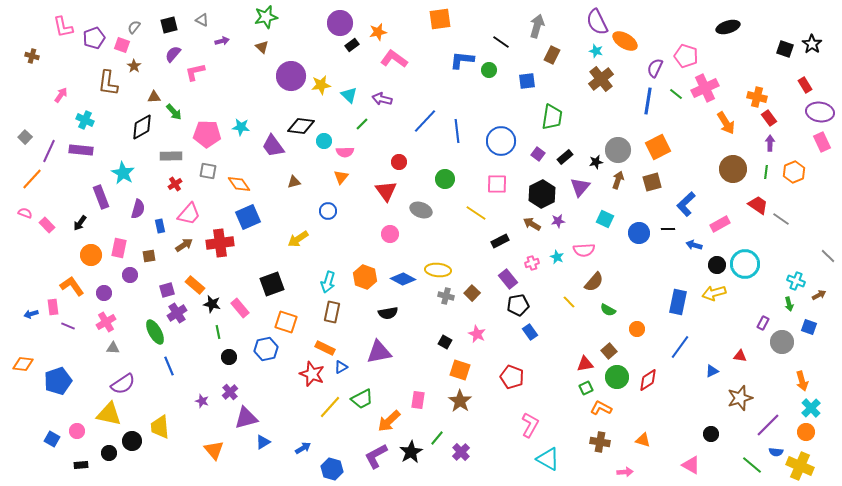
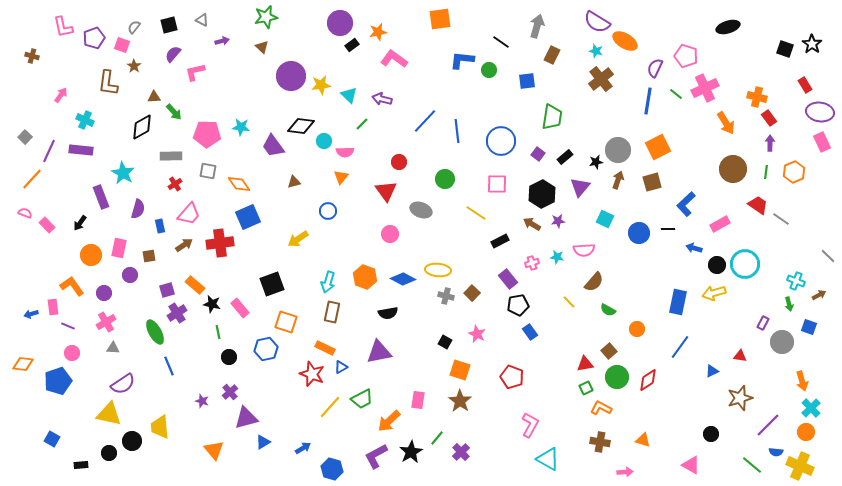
purple semicircle at (597, 22): rotated 32 degrees counterclockwise
blue arrow at (694, 245): moved 3 px down
cyan star at (557, 257): rotated 16 degrees counterclockwise
pink circle at (77, 431): moved 5 px left, 78 px up
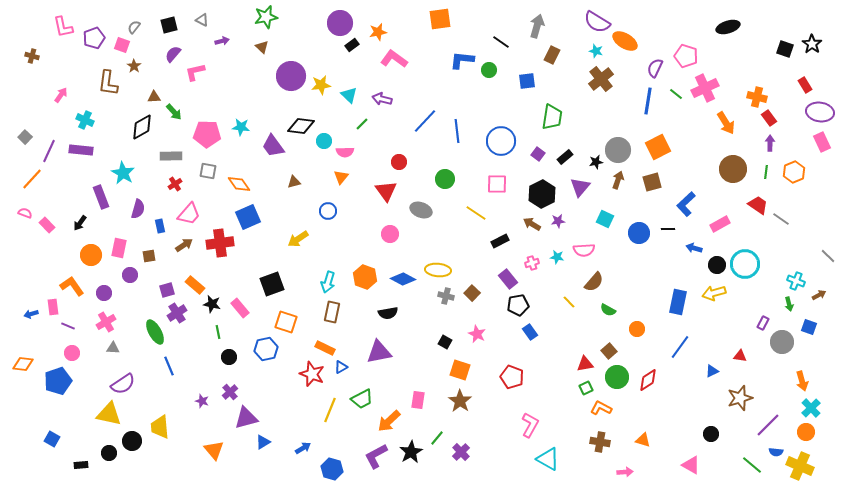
yellow line at (330, 407): moved 3 px down; rotated 20 degrees counterclockwise
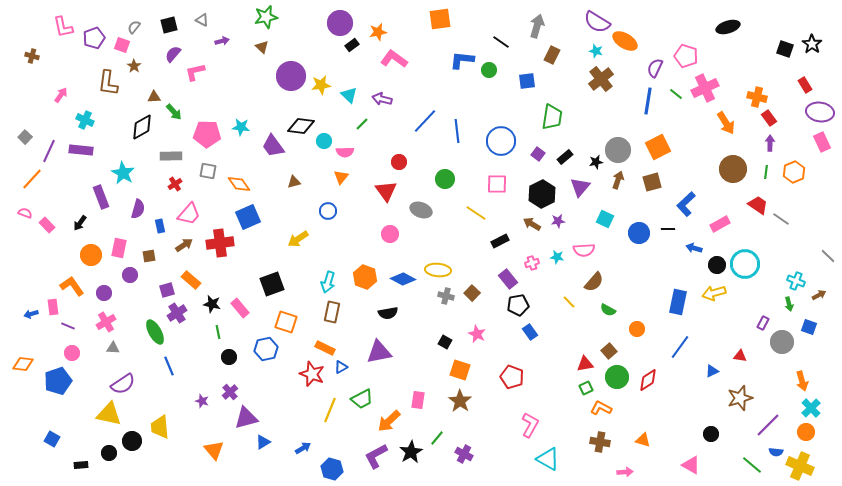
orange rectangle at (195, 285): moved 4 px left, 5 px up
purple cross at (461, 452): moved 3 px right, 2 px down; rotated 18 degrees counterclockwise
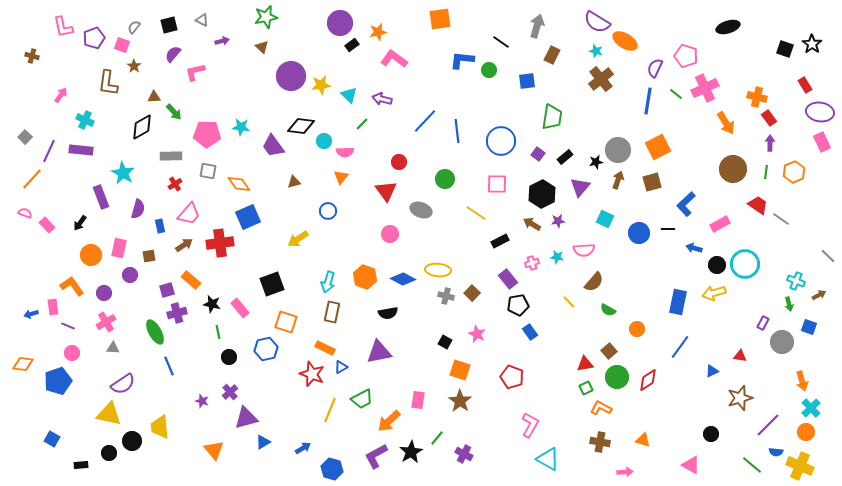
purple cross at (177, 313): rotated 18 degrees clockwise
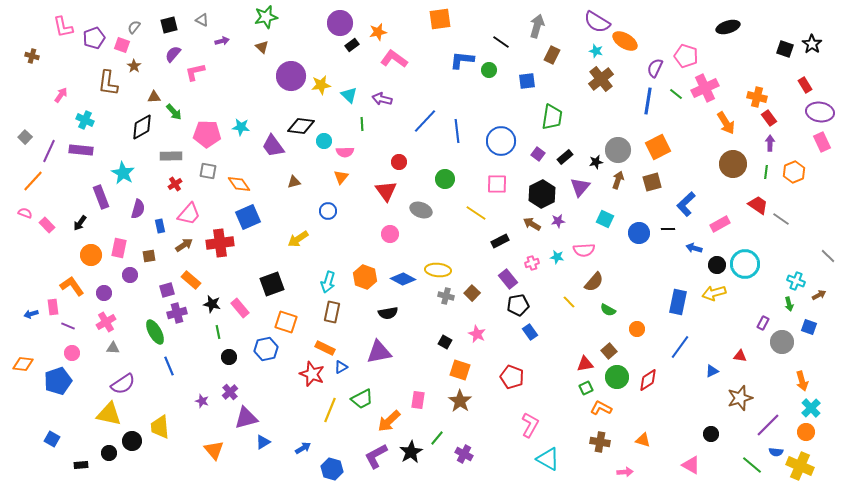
green line at (362, 124): rotated 48 degrees counterclockwise
brown circle at (733, 169): moved 5 px up
orange line at (32, 179): moved 1 px right, 2 px down
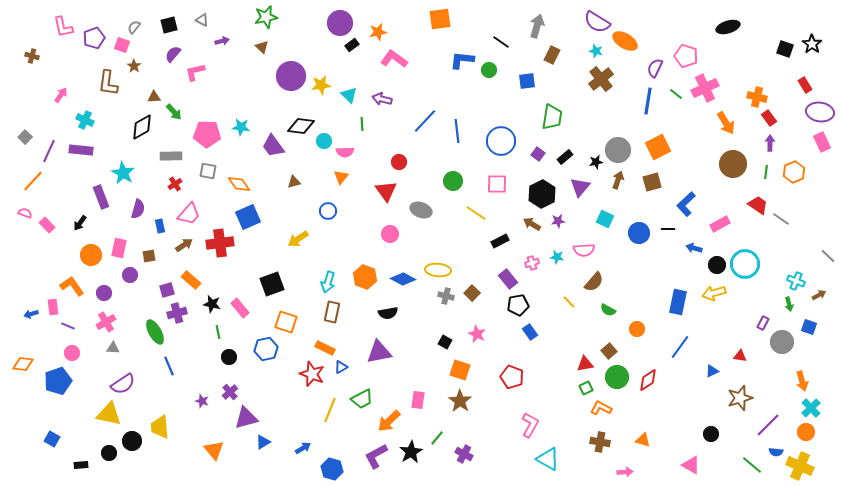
green circle at (445, 179): moved 8 px right, 2 px down
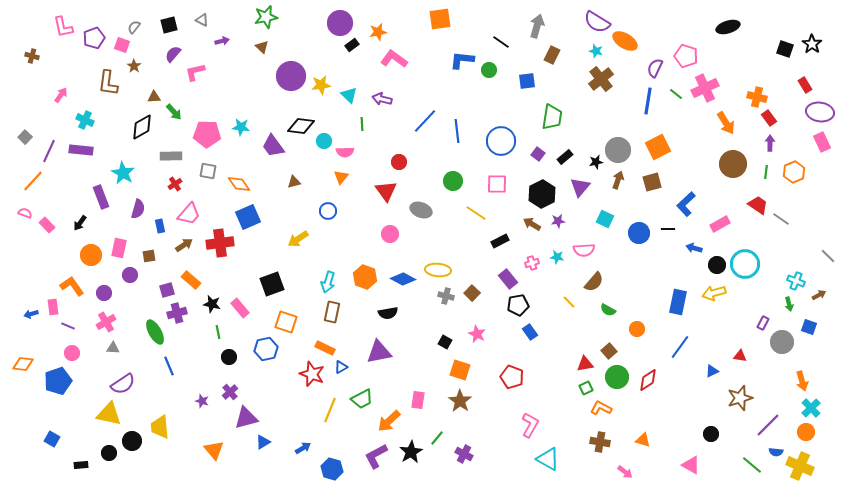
pink arrow at (625, 472): rotated 42 degrees clockwise
